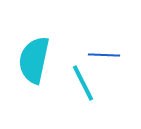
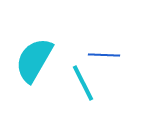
cyan semicircle: rotated 18 degrees clockwise
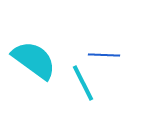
cyan semicircle: rotated 96 degrees clockwise
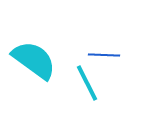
cyan line: moved 4 px right
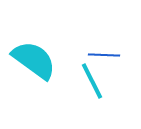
cyan line: moved 5 px right, 2 px up
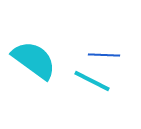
cyan line: rotated 36 degrees counterclockwise
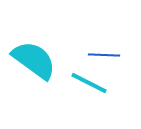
cyan line: moved 3 px left, 2 px down
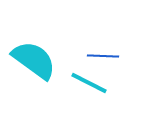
blue line: moved 1 px left, 1 px down
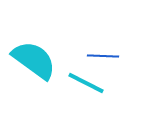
cyan line: moved 3 px left
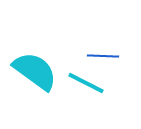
cyan semicircle: moved 1 px right, 11 px down
